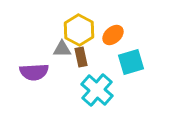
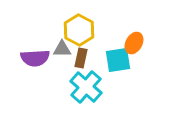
orange ellipse: moved 21 px right, 8 px down; rotated 20 degrees counterclockwise
brown rectangle: moved 1 px down; rotated 24 degrees clockwise
cyan square: moved 13 px left, 2 px up; rotated 8 degrees clockwise
purple semicircle: moved 1 px right, 14 px up
cyan cross: moved 11 px left, 3 px up
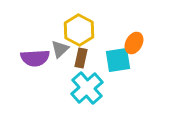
gray triangle: moved 2 px left; rotated 42 degrees counterclockwise
cyan cross: moved 1 px right, 1 px down; rotated 8 degrees clockwise
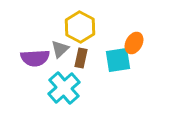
yellow hexagon: moved 1 px right, 3 px up
cyan cross: moved 23 px left
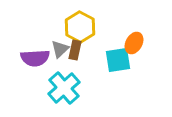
brown rectangle: moved 6 px left, 8 px up
